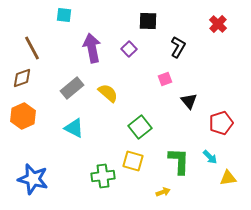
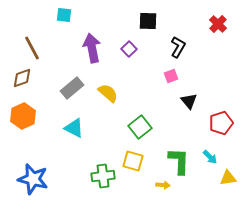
pink square: moved 6 px right, 3 px up
yellow arrow: moved 7 px up; rotated 24 degrees clockwise
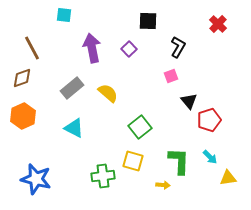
red pentagon: moved 12 px left, 3 px up
blue star: moved 3 px right
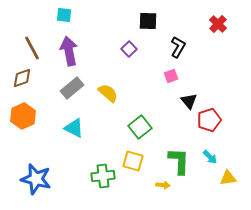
purple arrow: moved 23 px left, 3 px down
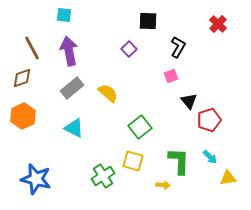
green cross: rotated 25 degrees counterclockwise
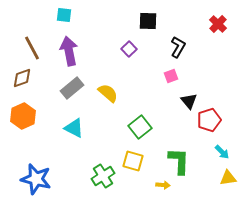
cyan arrow: moved 12 px right, 5 px up
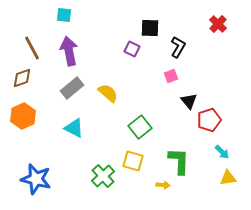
black square: moved 2 px right, 7 px down
purple square: moved 3 px right; rotated 21 degrees counterclockwise
green cross: rotated 10 degrees counterclockwise
